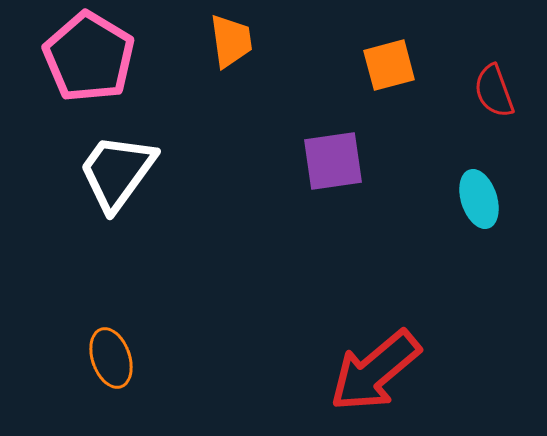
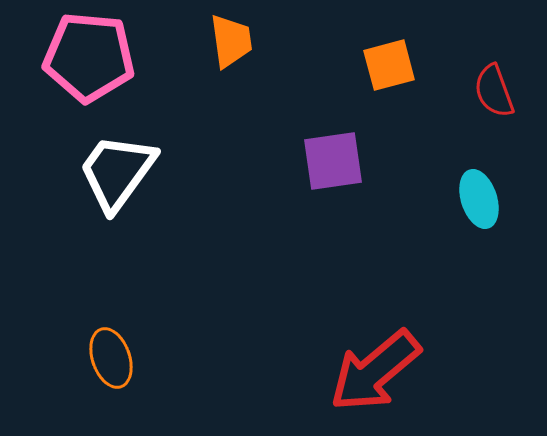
pink pentagon: rotated 26 degrees counterclockwise
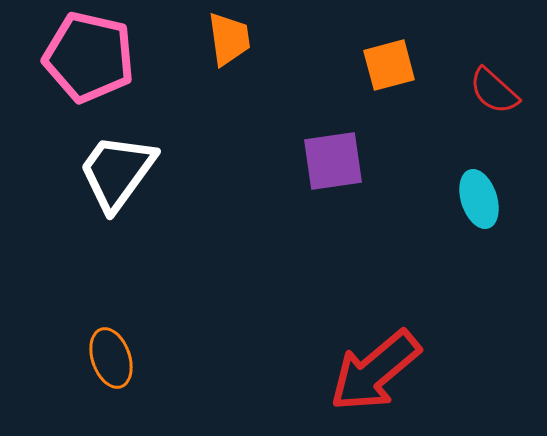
orange trapezoid: moved 2 px left, 2 px up
pink pentagon: rotated 8 degrees clockwise
red semicircle: rotated 28 degrees counterclockwise
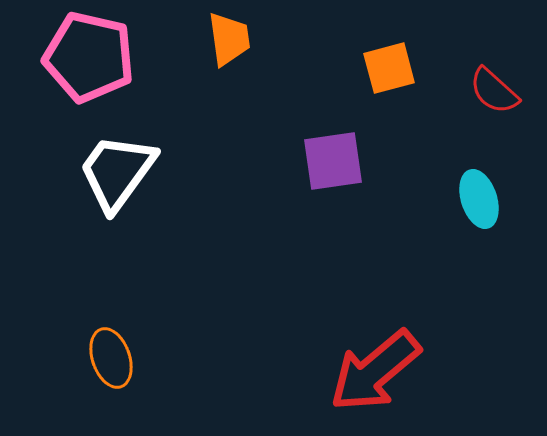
orange square: moved 3 px down
